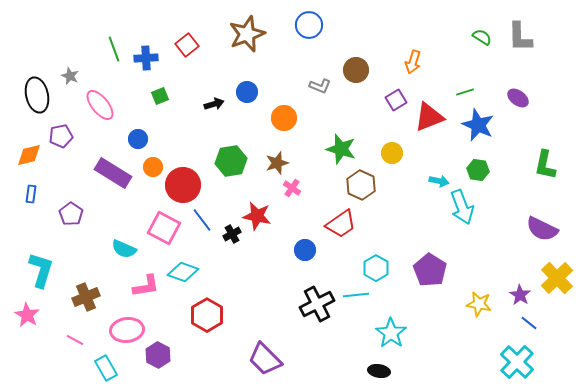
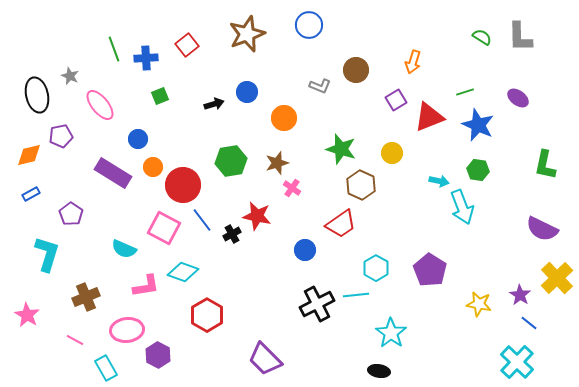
blue rectangle at (31, 194): rotated 54 degrees clockwise
cyan L-shape at (41, 270): moved 6 px right, 16 px up
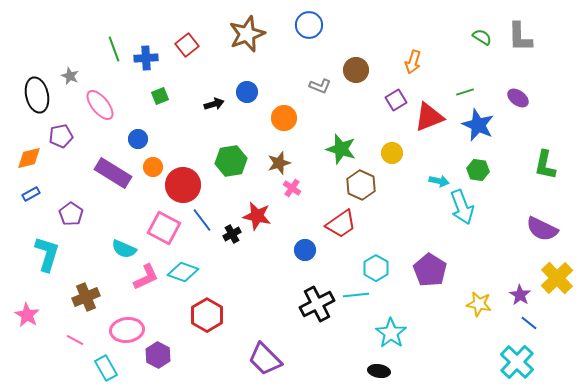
orange diamond at (29, 155): moved 3 px down
brown star at (277, 163): moved 2 px right
pink L-shape at (146, 286): moved 9 px up; rotated 16 degrees counterclockwise
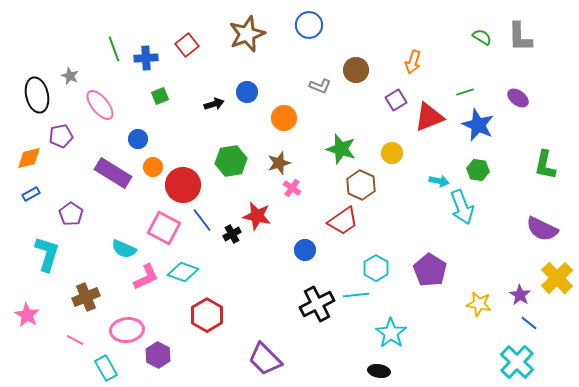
red trapezoid at (341, 224): moved 2 px right, 3 px up
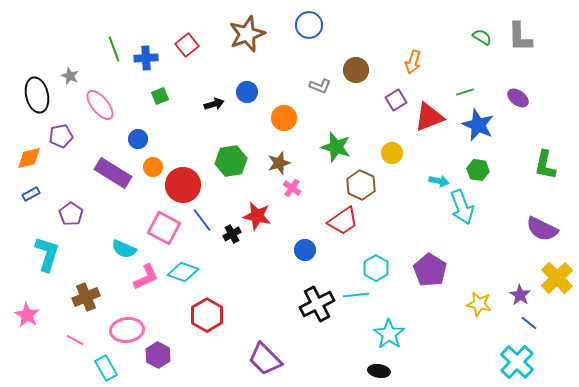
green star at (341, 149): moved 5 px left, 2 px up
cyan star at (391, 333): moved 2 px left, 1 px down
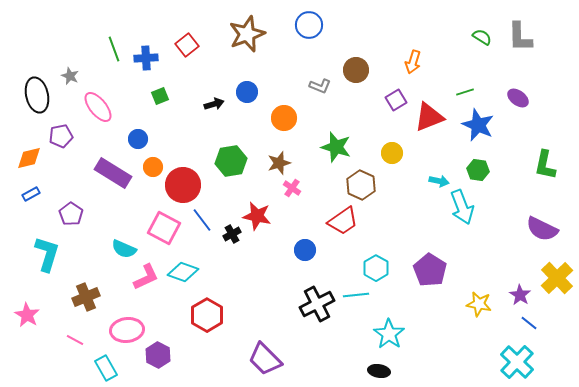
pink ellipse at (100, 105): moved 2 px left, 2 px down
